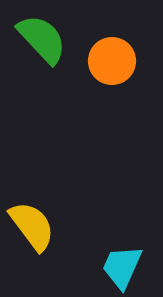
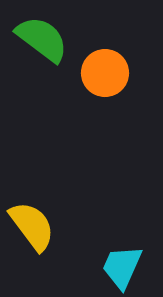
green semicircle: rotated 10 degrees counterclockwise
orange circle: moved 7 px left, 12 px down
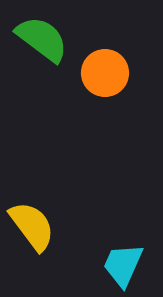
cyan trapezoid: moved 1 px right, 2 px up
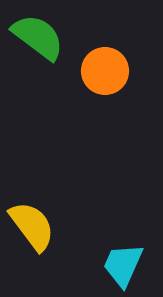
green semicircle: moved 4 px left, 2 px up
orange circle: moved 2 px up
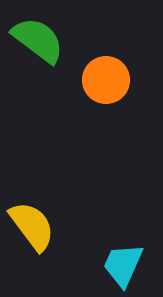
green semicircle: moved 3 px down
orange circle: moved 1 px right, 9 px down
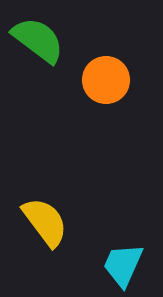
yellow semicircle: moved 13 px right, 4 px up
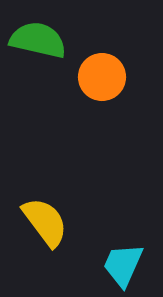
green semicircle: rotated 24 degrees counterclockwise
orange circle: moved 4 px left, 3 px up
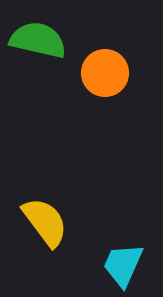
orange circle: moved 3 px right, 4 px up
